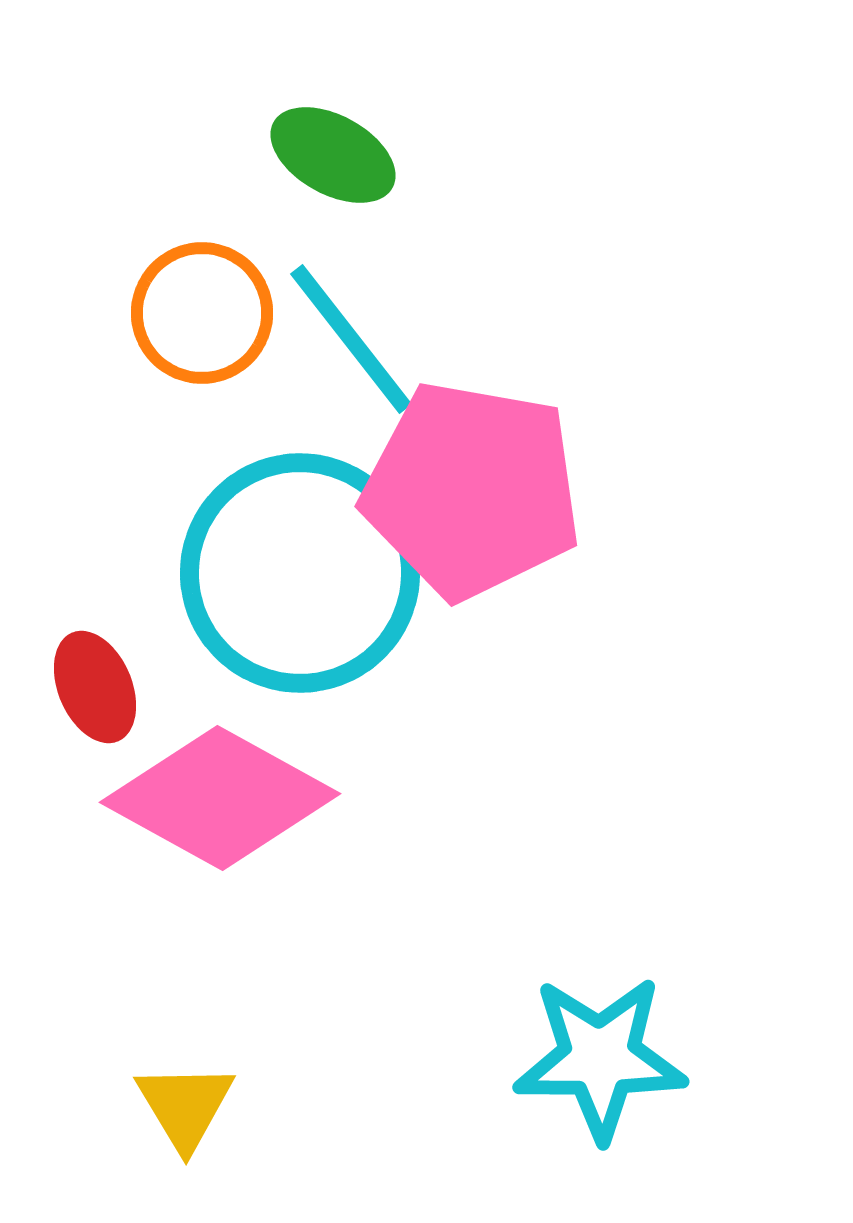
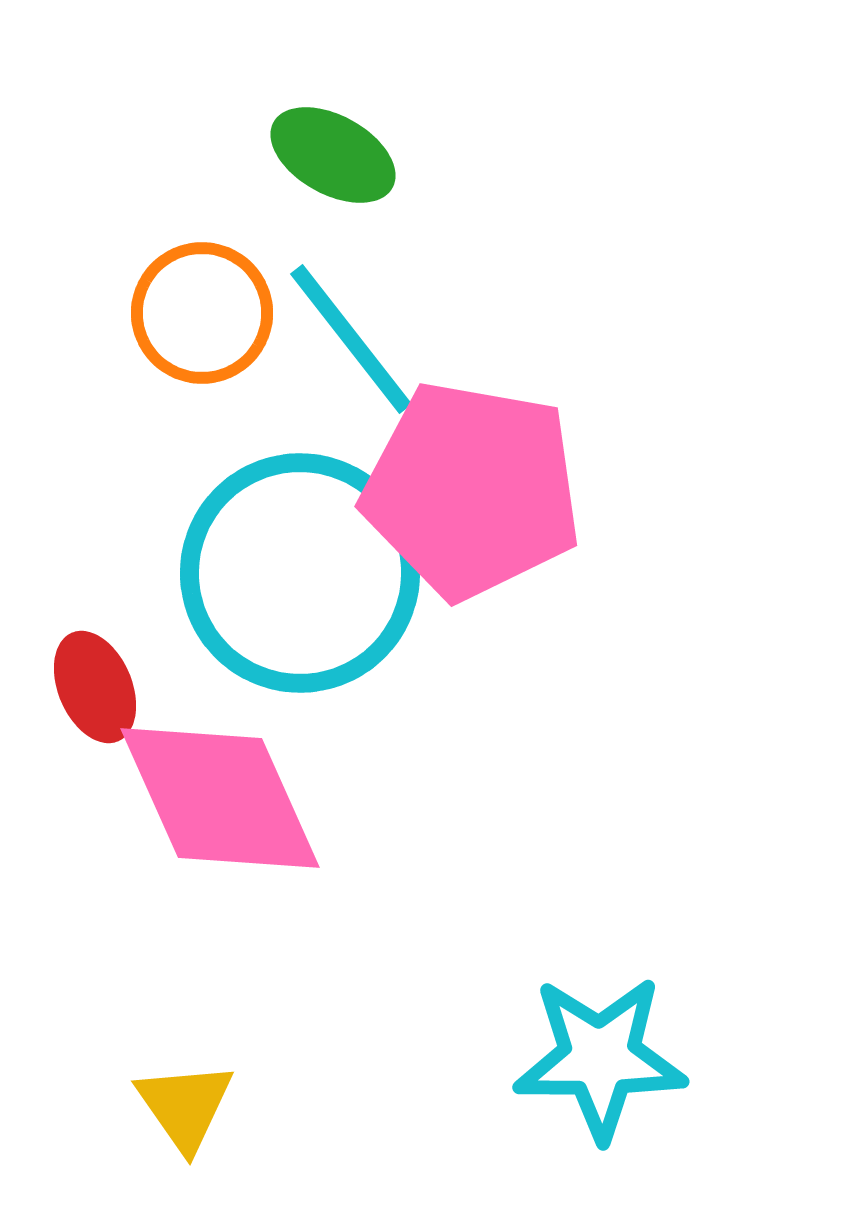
pink diamond: rotated 37 degrees clockwise
yellow triangle: rotated 4 degrees counterclockwise
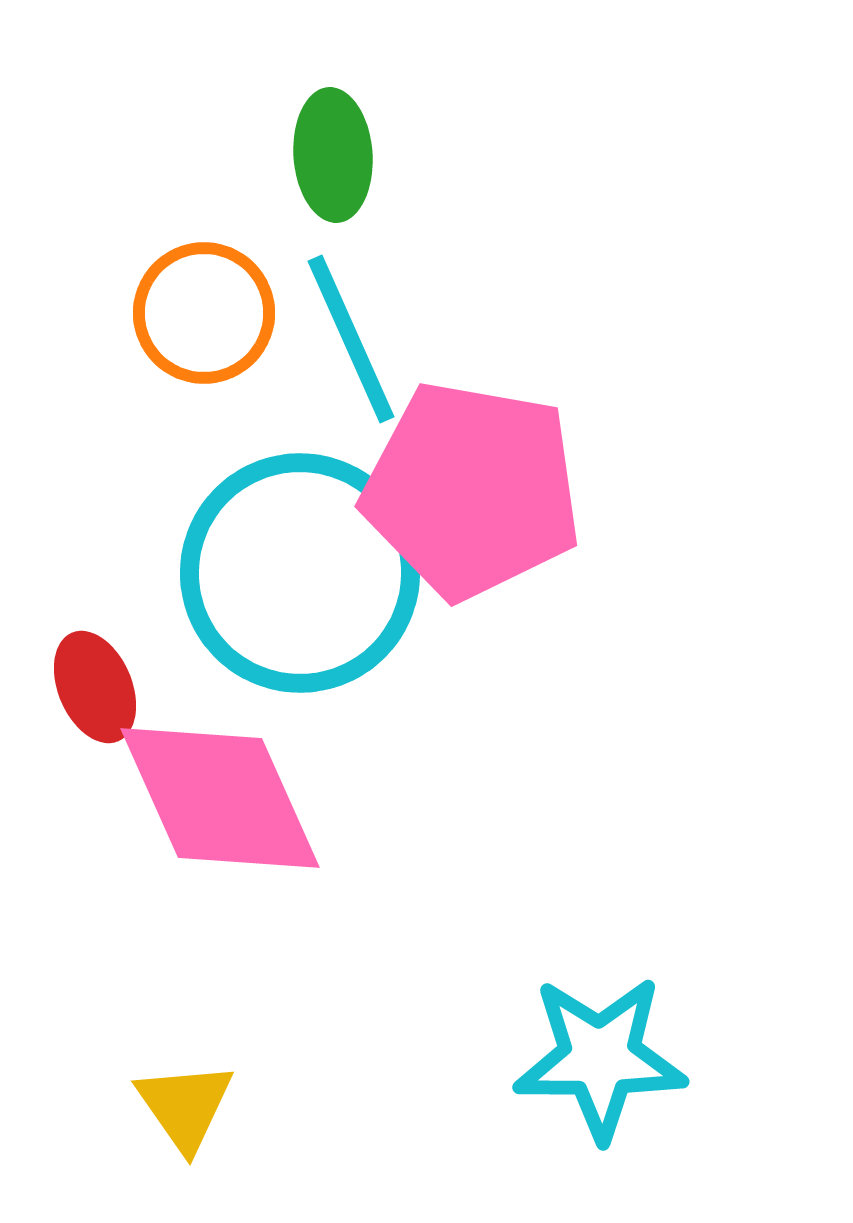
green ellipse: rotated 57 degrees clockwise
orange circle: moved 2 px right
cyan line: rotated 14 degrees clockwise
